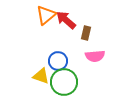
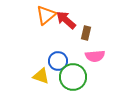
green circle: moved 9 px right, 5 px up
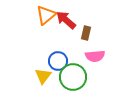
yellow triangle: moved 2 px right; rotated 48 degrees clockwise
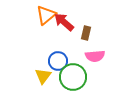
red arrow: moved 2 px left, 2 px down
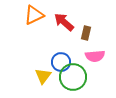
orange triangle: moved 12 px left; rotated 15 degrees clockwise
blue circle: moved 3 px right, 1 px down
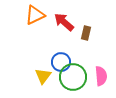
orange triangle: moved 1 px right
pink semicircle: moved 6 px right, 20 px down; rotated 90 degrees counterclockwise
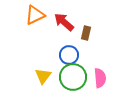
blue circle: moved 8 px right, 7 px up
pink semicircle: moved 1 px left, 2 px down
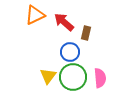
blue circle: moved 1 px right, 3 px up
yellow triangle: moved 5 px right
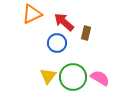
orange triangle: moved 3 px left, 1 px up
blue circle: moved 13 px left, 9 px up
pink semicircle: rotated 54 degrees counterclockwise
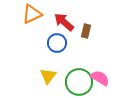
brown rectangle: moved 2 px up
green circle: moved 6 px right, 5 px down
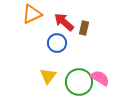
brown rectangle: moved 2 px left, 3 px up
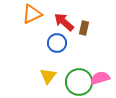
pink semicircle: rotated 48 degrees counterclockwise
